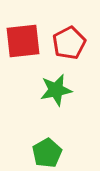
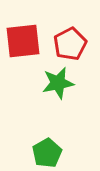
red pentagon: moved 1 px right, 1 px down
green star: moved 2 px right, 7 px up
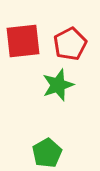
green star: moved 2 px down; rotated 8 degrees counterclockwise
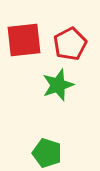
red square: moved 1 px right, 1 px up
green pentagon: rotated 24 degrees counterclockwise
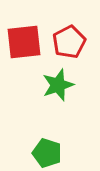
red square: moved 2 px down
red pentagon: moved 1 px left, 2 px up
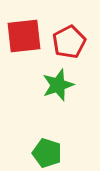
red square: moved 6 px up
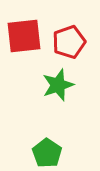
red pentagon: rotated 8 degrees clockwise
green pentagon: rotated 16 degrees clockwise
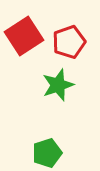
red square: rotated 27 degrees counterclockwise
green pentagon: rotated 20 degrees clockwise
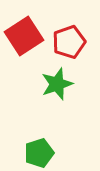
green star: moved 1 px left, 1 px up
green pentagon: moved 8 px left
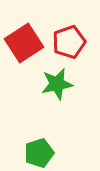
red square: moved 7 px down
green star: rotated 8 degrees clockwise
